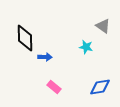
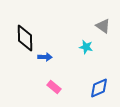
blue diamond: moved 1 px left, 1 px down; rotated 15 degrees counterclockwise
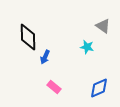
black diamond: moved 3 px right, 1 px up
cyan star: moved 1 px right
blue arrow: rotated 112 degrees clockwise
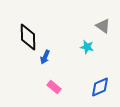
blue diamond: moved 1 px right, 1 px up
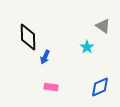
cyan star: rotated 24 degrees clockwise
pink rectangle: moved 3 px left; rotated 32 degrees counterclockwise
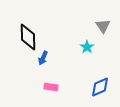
gray triangle: rotated 21 degrees clockwise
blue arrow: moved 2 px left, 1 px down
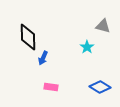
gray triangle: rotated 42 degrees counterclockwise
blue diamond: rotated 55 degrees clockwise
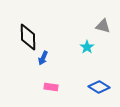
blue diamond: moved 1 px left
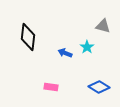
black diamond: rotated 8 degrees clockwise
blue arrow: moved 22 px right, 5 px up; rotated 88 degrees clockwise
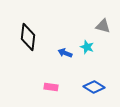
cyan star: rotated 16 degrees counterclockwise
blue diamond: moved 5 px left
